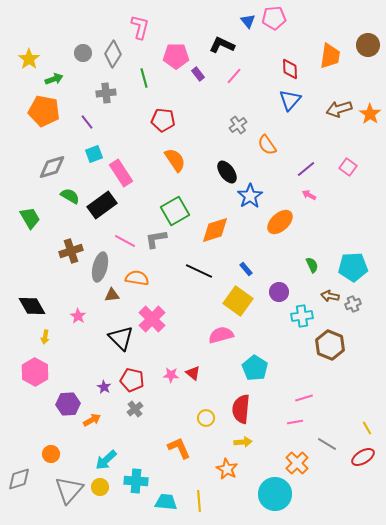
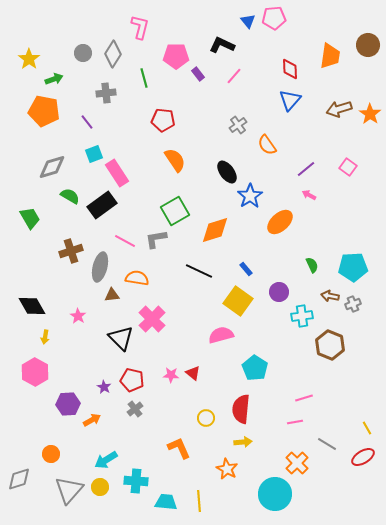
pink rectangle at (121, 173): moved 4 px left
cyan arrow at (106, 460): rotated 10 degrees clockwise
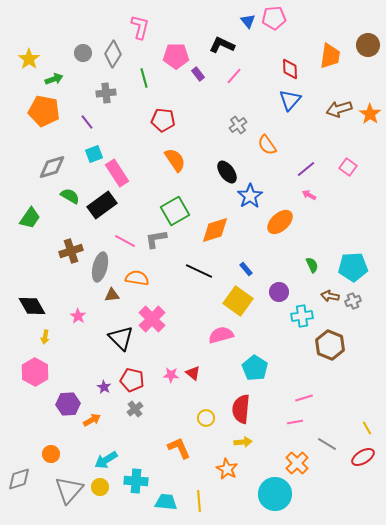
green trapezoid at (30, 218): rotated 65 degrees clockwise
gray cross at (353, 304): moved 3 px up
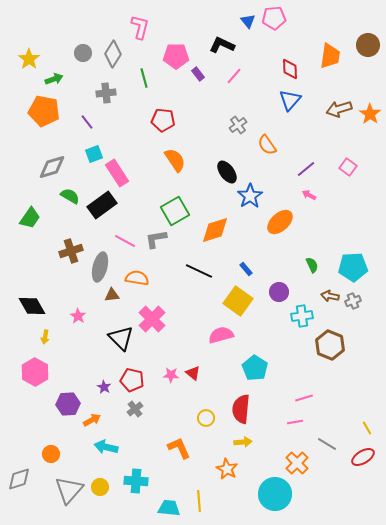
cyan arrow at (106, 460): moved 13 px up; rotated 45 degrees clockwise
cyan trapezoid at (166, 502): moved 3 px right, 6 px down
